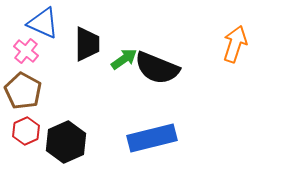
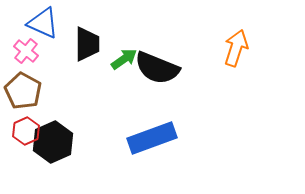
orange arrow: moved 1 px right, 4 px down
blue rectangle: rotated 6 degrees counterclockwise
black hexagon: moved 13 px left
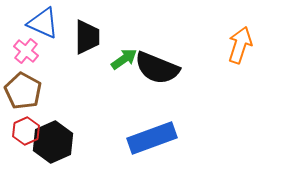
black trapezoid: moved 7 px up
orange arrow: moved 4 px right, 3 px up
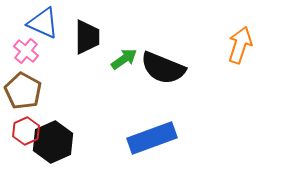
black semicircle: moved 6 px right
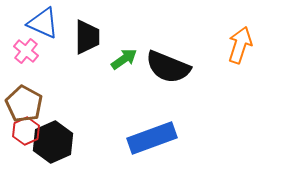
black semicircle: moved 5 px right, 1 px up
brown pentagon: moved 1 px right, 13 px down
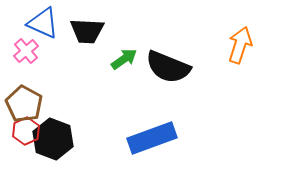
black trapezoid: moved 6 px up; rotated 93 degrees clockwise
pink cross: rotated 10 degrees clockwise
black hexagon: moved 3 px up; rotated 15 degrees counterclockwise
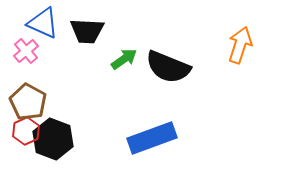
brown pentagon: moved 4 px right, 2 px up
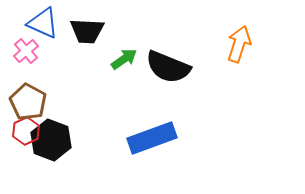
orange arrow: moved 1 px left, 1 px up
black hexagon: moved 2 px left, 1 px down
